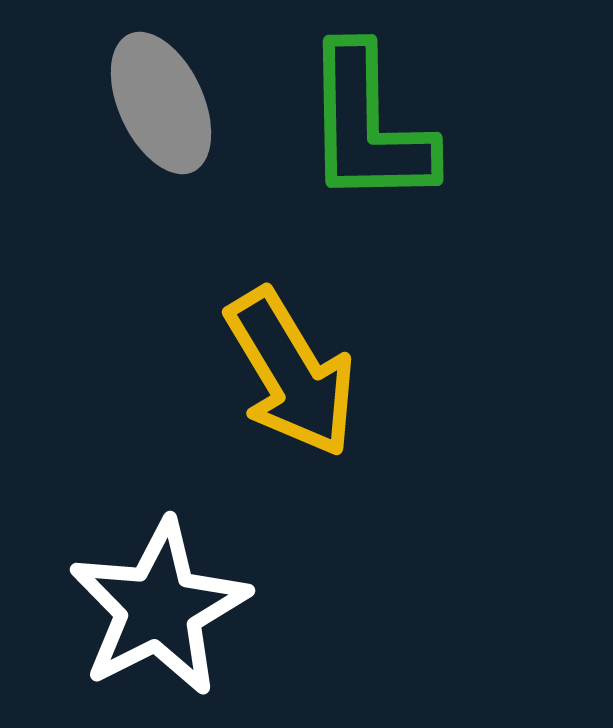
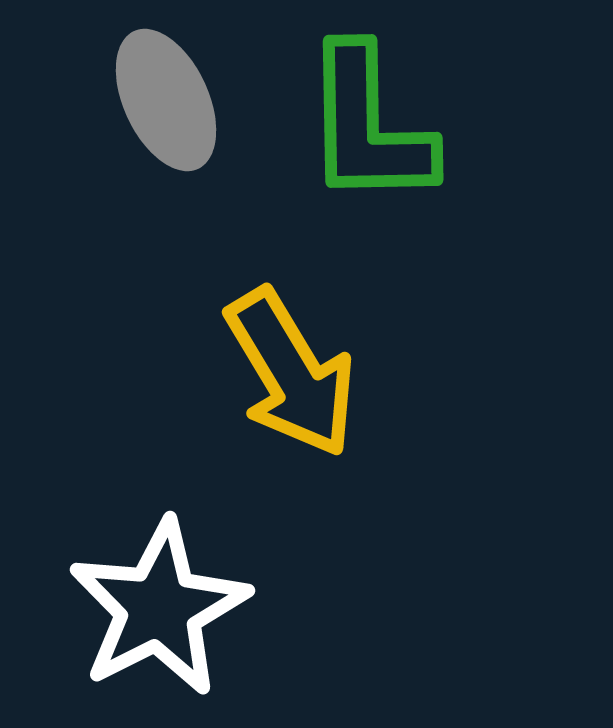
gray ellipse: moved 5 px right, 3 px up
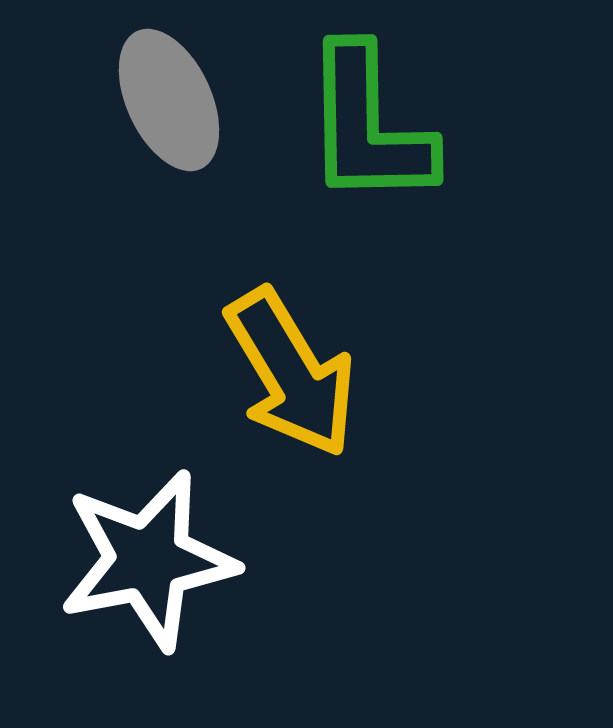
gray ellipse: moved 3 px right
white star: moved 11 px left, 48 px up; rotated 16 degrees clockwise
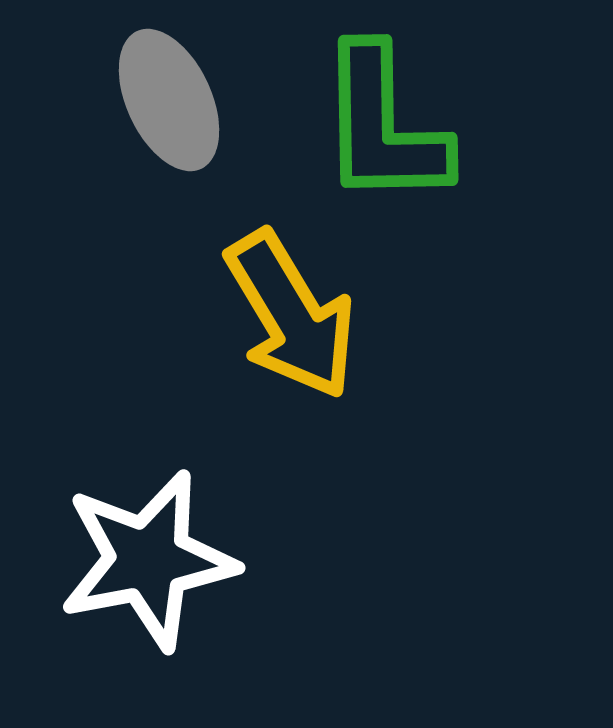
green L-shape: moved 15 px right
yellow arrow: moved 58 px up
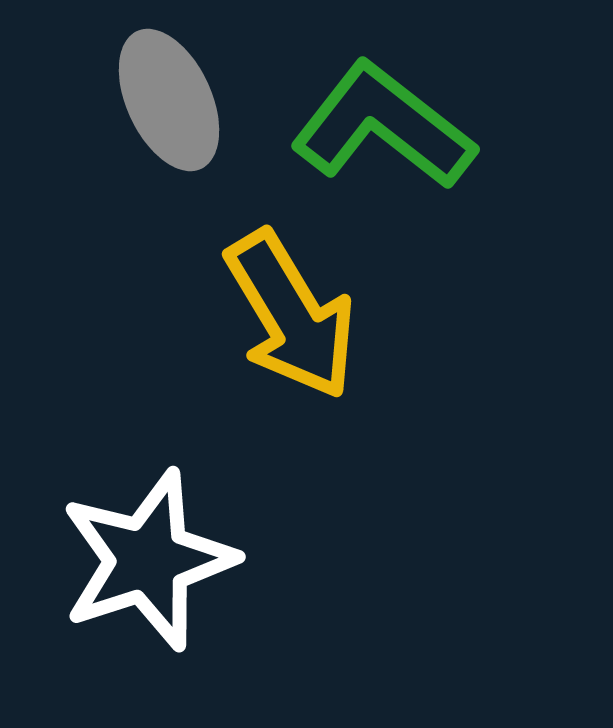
green L-shape: rotated 129 degrees clockwise
white star: rotated 7 degrees counterclockwise
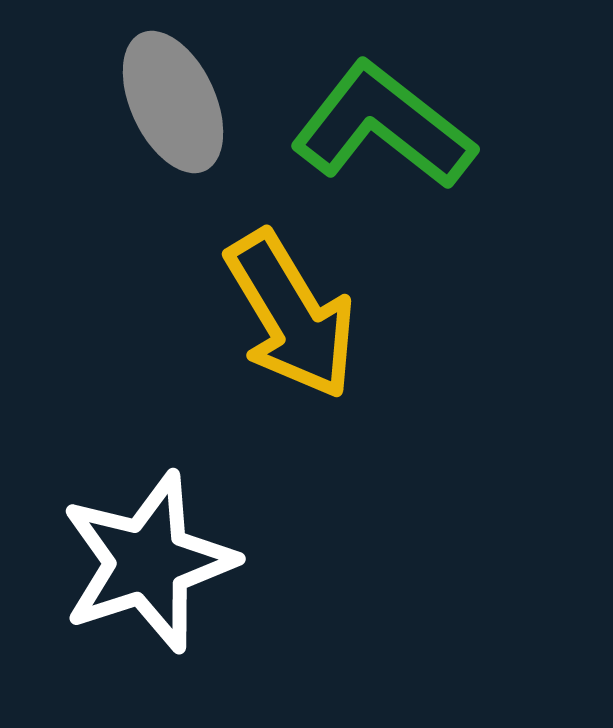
gray ellipse: moved 4 px right, 2 px down
white star: moved 2 px down
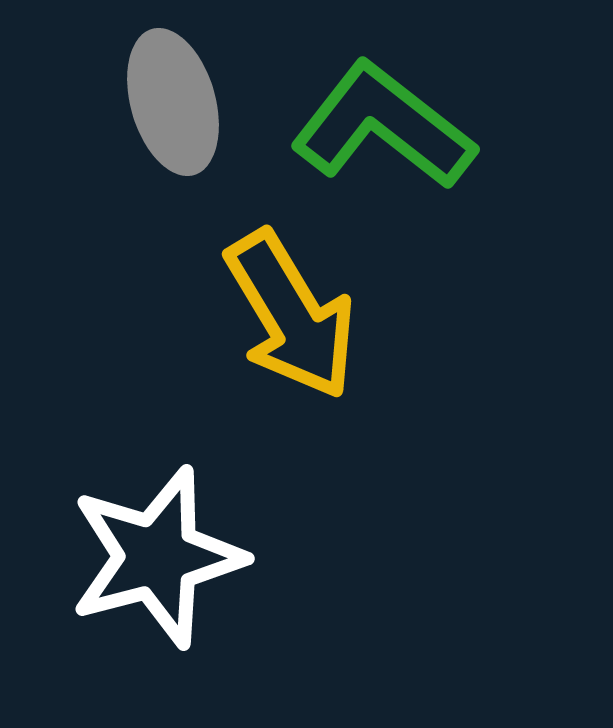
gray ellipse: rotated 9 degrees clockwise
white star: moved 9 px right, 5 px up; rotated 3 degrees clockwise
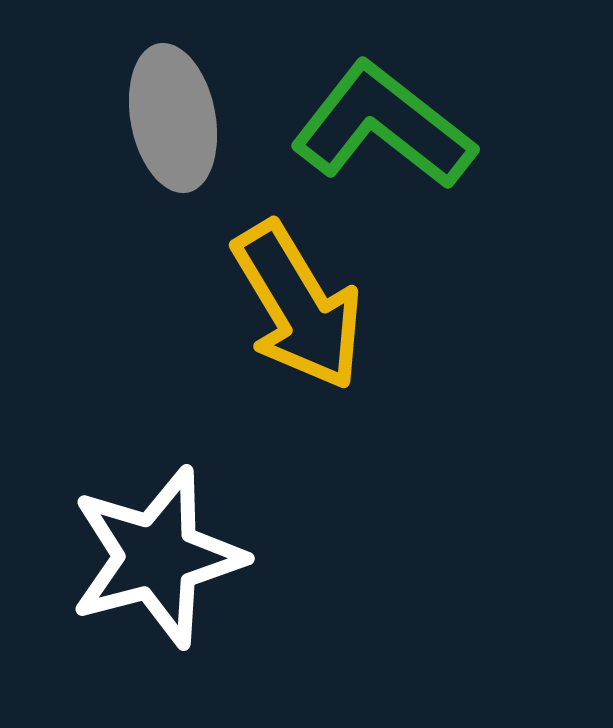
gray ellipse: moved 16 px down; rotated 5 degrees clockwise
yellow arrow: moved 7 px right, 9 px up
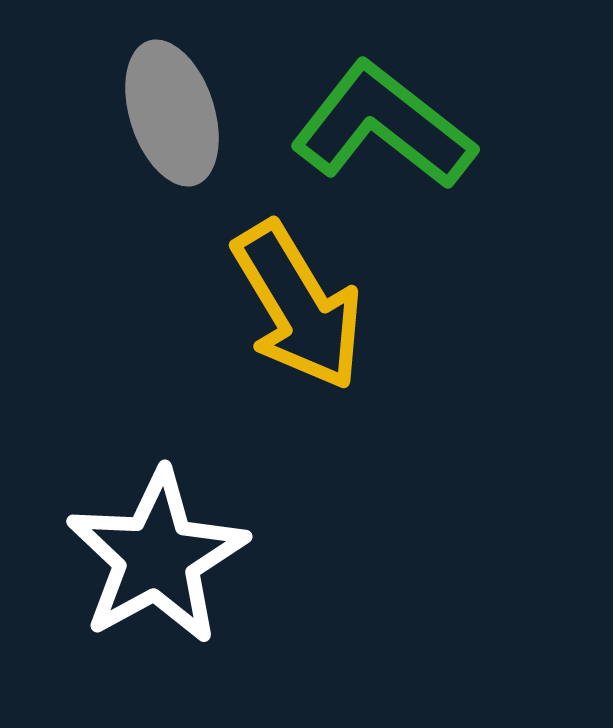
gray ellipse: moved 1 px left, 5 px up; rotated 7 degrees counterclockwise
white star: rotated 14 degrees counterclockwise
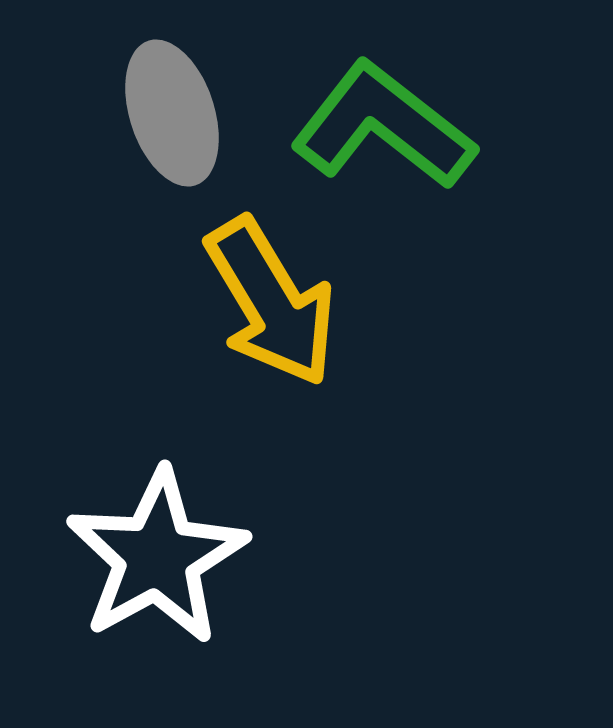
yellow arrow: moved 27 px left, 4 px up
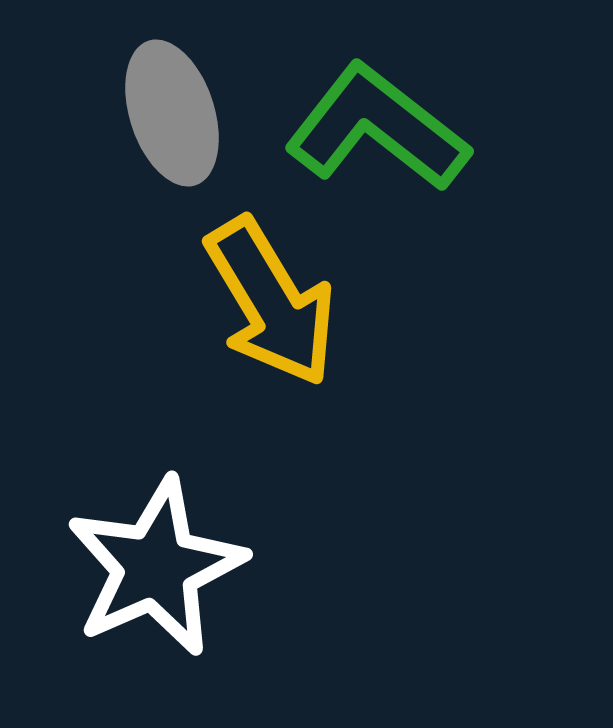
green L-shape: moved 6 px left, 2 px down
white star: moved 1 px left, 10 px down; rotated 5 degrees clockwise
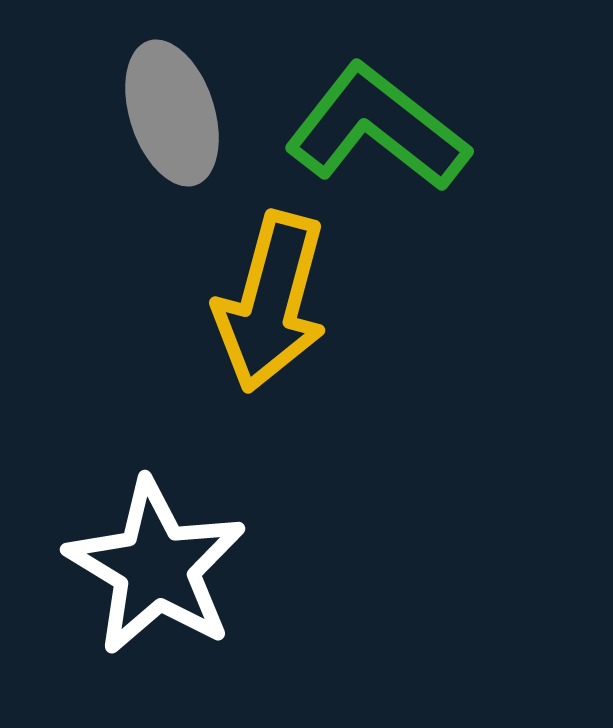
yellow arrow: rotated 46 degrees clockwise
white star: rotated 17 degrees counterclockwise
